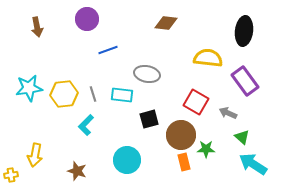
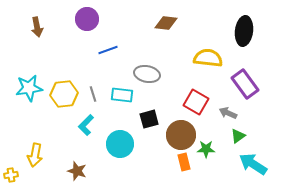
purple rectangle: moved 3 px down
green triangle: moved 4 px left, 1 px up; rotated 42 degrees clockwise
cyan circle: moved 7 px left, 16 px up
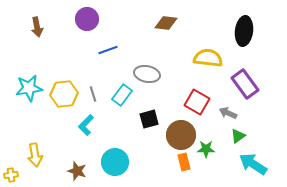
cyan rectangle: rotated 60 degrees counterclockwise
red square: moved 1 px right
cyan circle: moved 5 px left, 18 px down
yellow arrow: rotated 20 degrees counterclockwise
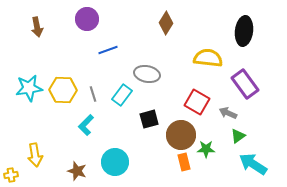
brown diamond: rotated 65 degrees counterclockwise
yellow hexagon: moved 1 px left, 4 px up; rotated 8 degrees clockwise
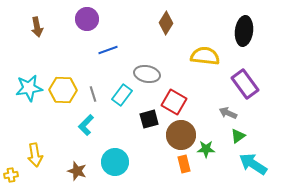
yellow semicircle: moved 3 px left, 2 px up
red square: moved 23 px left
orange rectangle: moved 2 px down
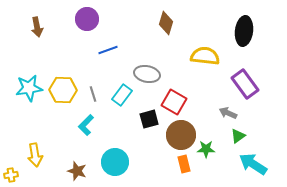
brown diamond: rotated 15 degrees counterclockwise
